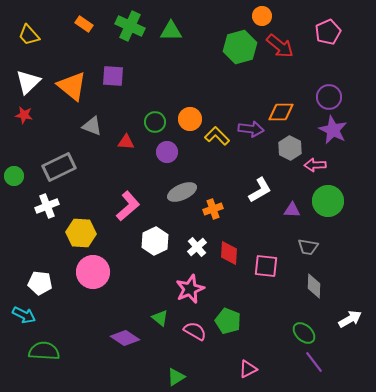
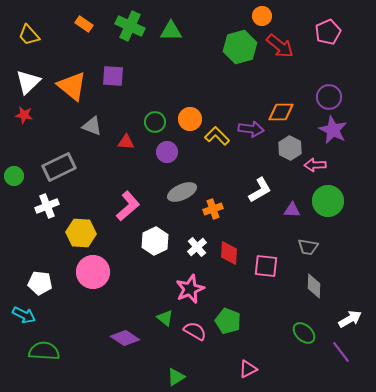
green triangle at (160, 318): moved 5 px right
purple line at (314, 362): moved 27 px right, 10 px up
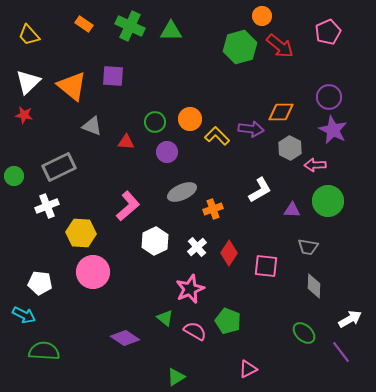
red diamond at (229, 253): rotated 30 degrees clockwise
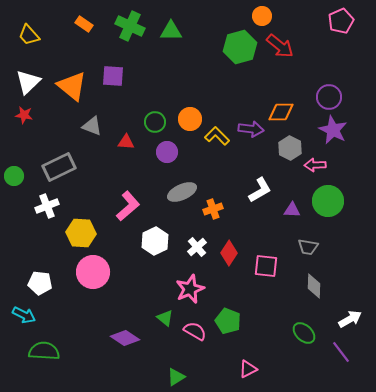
pink pentagon at (328, 32): moved 13 px right, 11 px up
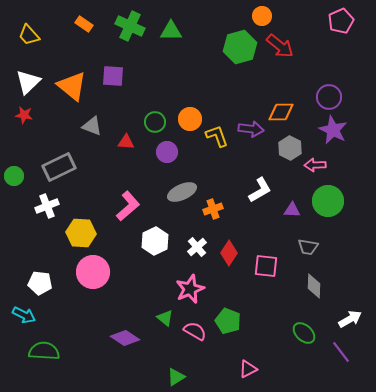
yellow L-shape at (217, 136): rotated 25 degrees clockwise
